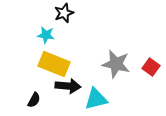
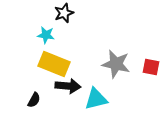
red square: rotated 24 degrees counterclockwise
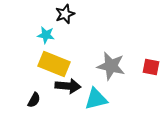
black star: moved 1 px right, 1 px down
gray star: moved 5 px left, 2 px down
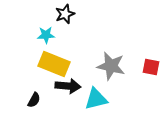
cyan star: rotated 12 degrees counterclockwise
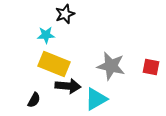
cyan triangle: rotated 15 degrees counterclockwise
